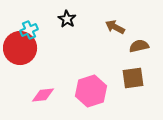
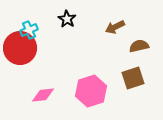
brown arrow: rotated 54 degrees counterclockwise
brown square: rotated 10 degrees counterclockwise
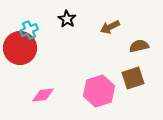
brown arrow: moved 5 px left
pink hexagon: moved 8 px right
